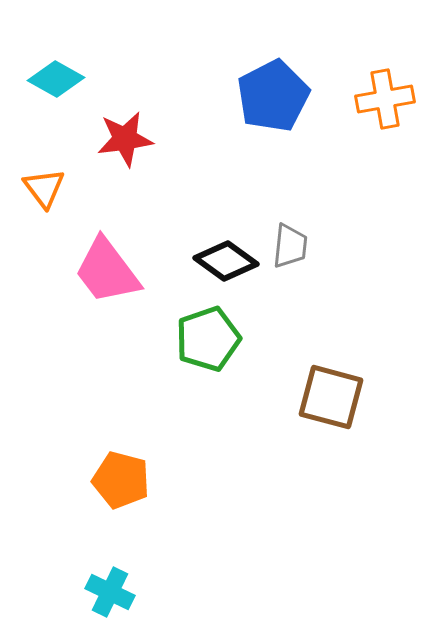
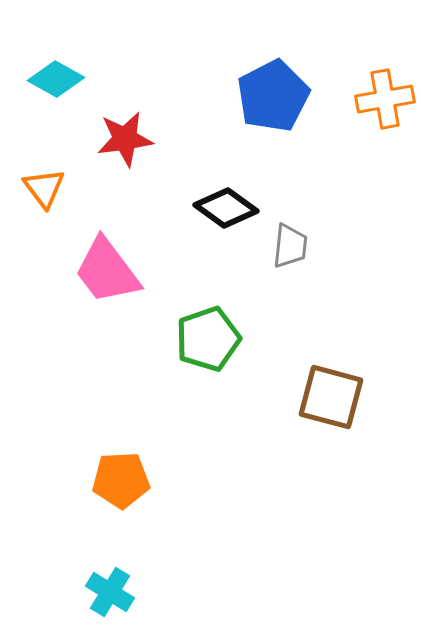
black diamond: moved 53 px up
orange pentagon: rotated 18 degrees counterclockwise
cyan cross: rotated 6 degrees clockwise
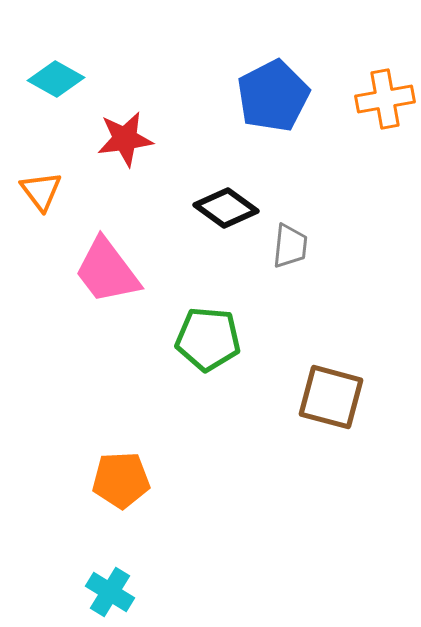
orange triangle: moved 3 px left, 3 px down
green pentagon: rotated 24 degrees clockwise
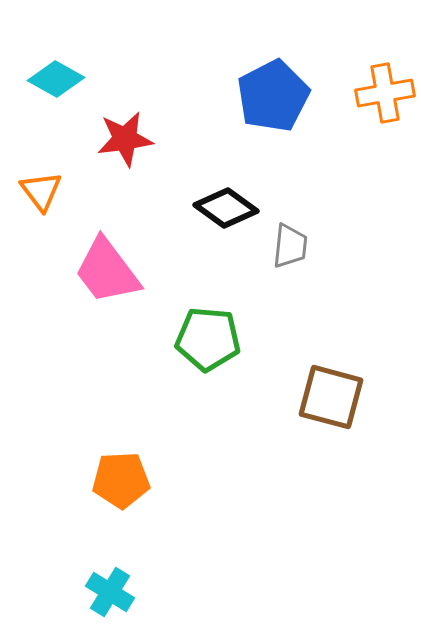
orange cross: moved 6 px up
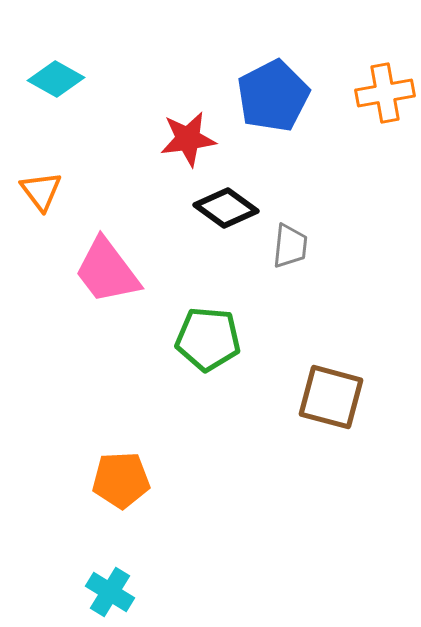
red star: moved 63 px right
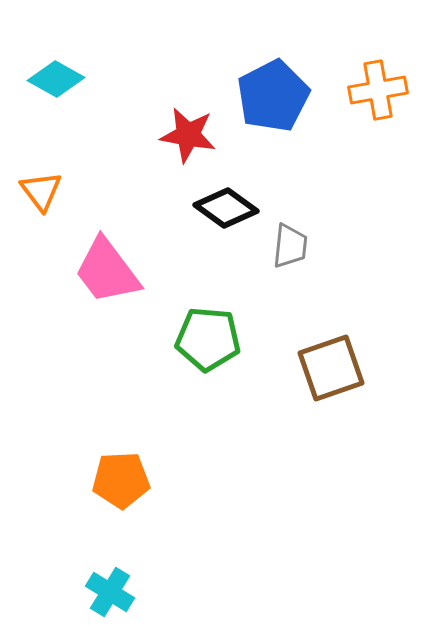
orange cross: moved 7 px left, 3 px up
red star: moved 4 px up; rotated 18 degrees clockwise
brown square: moved 29 px up; rotated 34 degrees counterclockwise
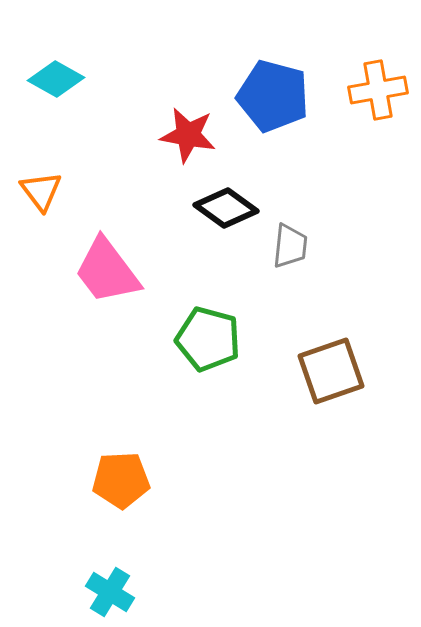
blue pentagon: rotated 30 degrees counterclockwise
green pentagon: rotated 10 degrees clockwise
brown square: moved 3 px down
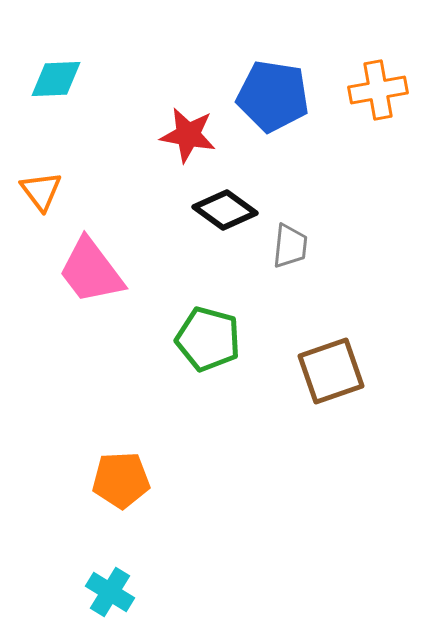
cyan diamond: rotated 32 degrees counterclockwise
blue pentagon: rotated 6 degrees counterclockwise
black diamond: moved 1 px left, 2 px down
pink trapezoid: moved 16 px left
